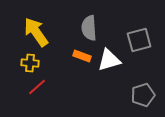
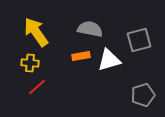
gray semicircle: moved 1 px right, 1 px down; rotated 105 degrees clockwise
orange rectangle: moved 1 px left; rotated 30 degrees counterclockwise
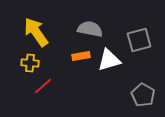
red line: moved 6 px right, 1 px up
gray pentagon: rotated 25 degrees counterclockwise
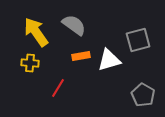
gray semicircle: moved 16 px left, 4 px up; rotated 25 degrees clockwise
gray square: moved 1 px left
red line: moved 15 px right, 2 px down; rotated 18 degrees counterclockwise
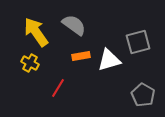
gray square: moved 2 px down
yellow cross: rotated 24 degrees clockwise
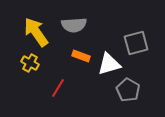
gray semicircle: rotated 140 degrees clockwise
gray square: moved 2 px left, 1 px down
orange rectangle: rotated 30 degrees clockwise
white triangle: moved 4 px down
gray pentagon: moved 15 px left, 5 px up
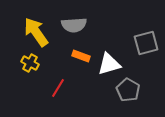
gray square: moved 10 px right
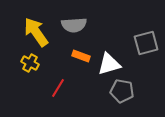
gray pentagon: moved 6 px left, 1 px down; rotated 20 degrees counterclockwise
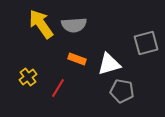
yellow arrow: moved 5 px right, 8 px up
orange rectangle: moved 4 px left, 3 px down
yellow cross: moved 2 px left, 14 px down; rotated 24 degrees clockwise
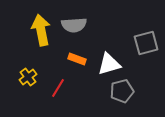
yellow arrow: moved 6 px down; rotated 24 degrees clockwise
gray pentagon: rotated 25 degrees counterclockwise
